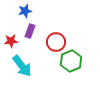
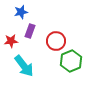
blue star: moved 4 px left, 1 px down
red circle: moved 1 px up
cyan arrow: moved 2 px right
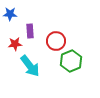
blue star: moved 11 px left, 2 px down; rotated 16 degrees clockwise
purple rectangle: rotated 24 degrees counterclockwise
red star: moved 4 px right, 3 px down
cyan arrow: moved 6 px right
